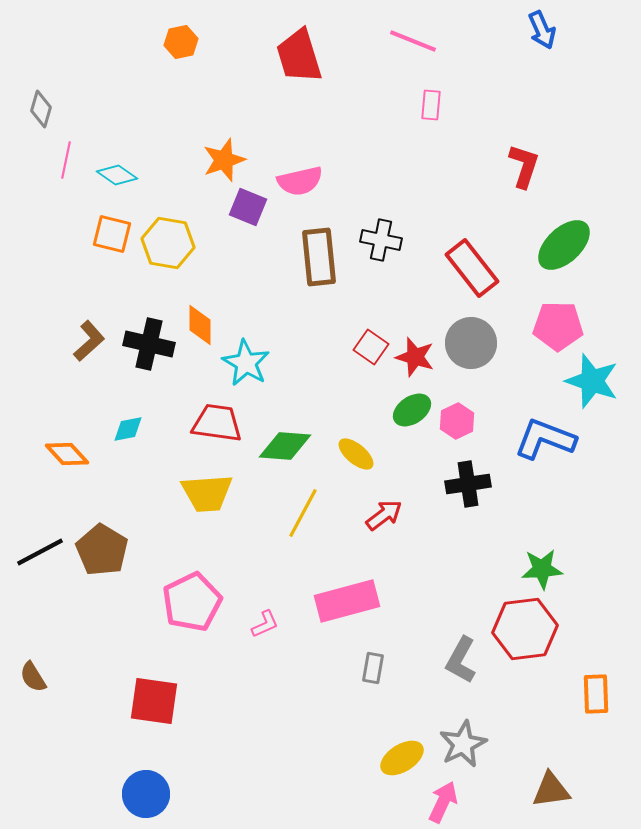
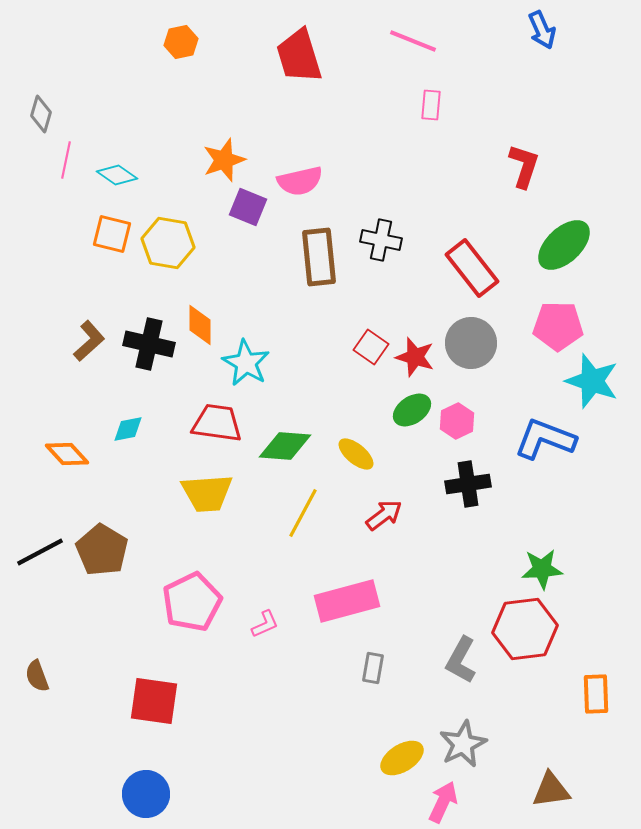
gray diamond at (41, 109): moved 5 px down
brown semicircle at (33, 677): moved 4 px right, 1 px up; rotated 12 degrees clockwise
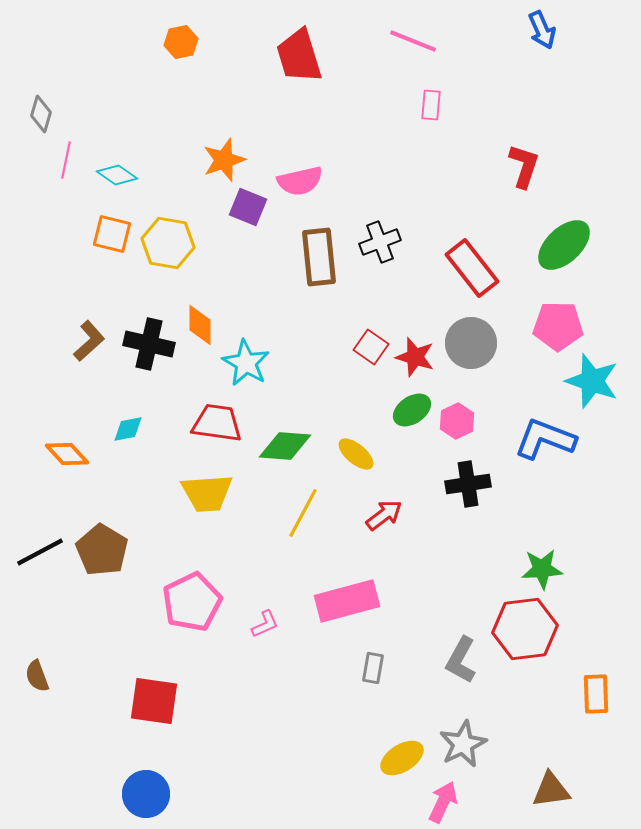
black cross at (381, 240): moved 1 px left, 2 px down; rotated 33 degrees counterclockwise
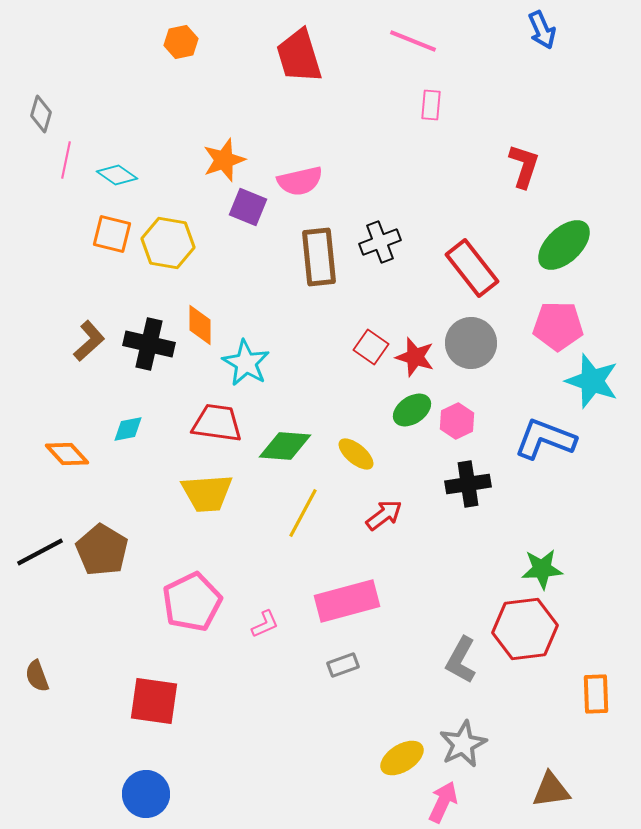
gray rectangle at (373, 668): moved 30 px left, 3 px up; rotated 60 degrees clockwise
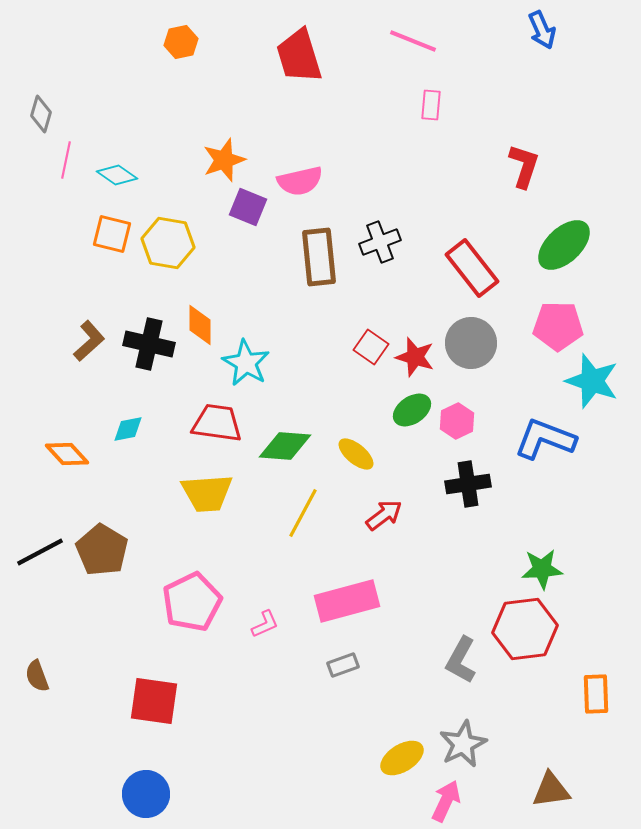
pink arrow at (443, 802): moved 3 px right, 1 px up
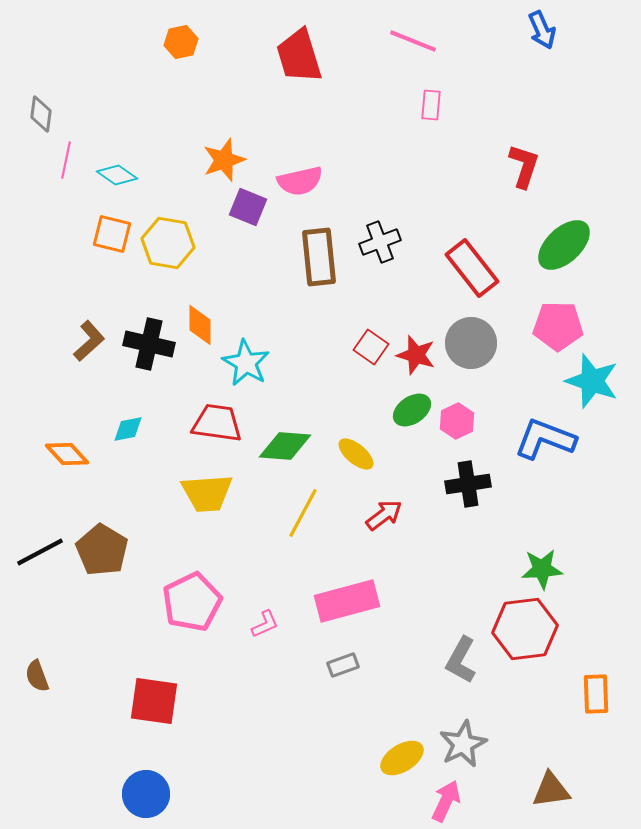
gray diamond at (41, 114): rotated 9 degrees counterclockwise
red star at (415, 357): moved 1 px right, 2 px up
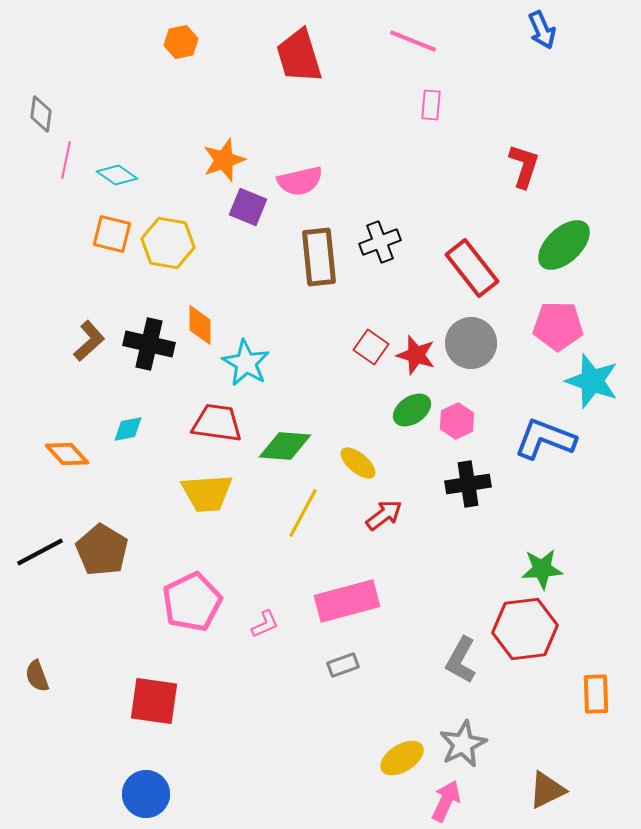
yellow ellipse at (356, 454): moved 2 px right, 9 px down
brown triangle at (551, 790): moved 4 px left; rotated 18 degrees counterclockwise
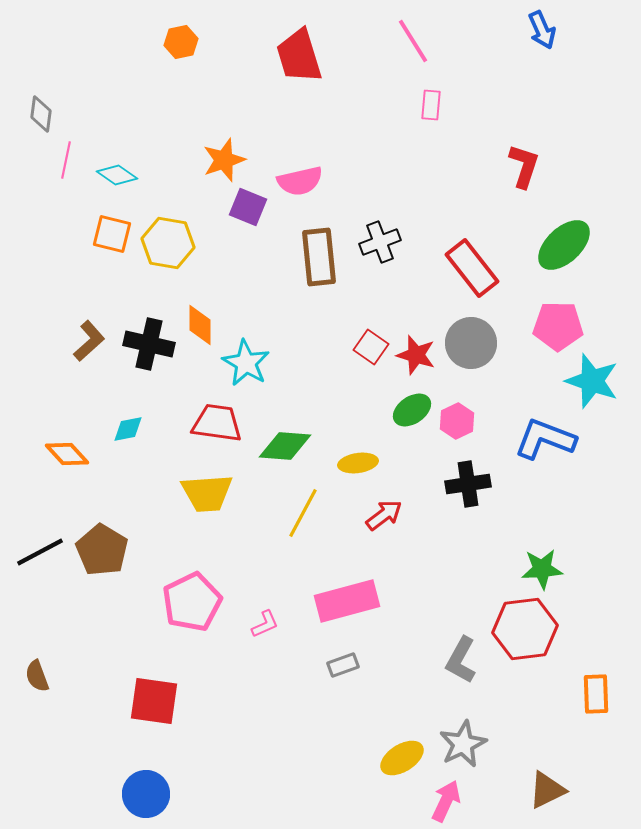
pink line at (413, 41): rotated 36 degrees clockwise
yellow ellipse at (358, 463): rotated 48 degrees counterclockwise
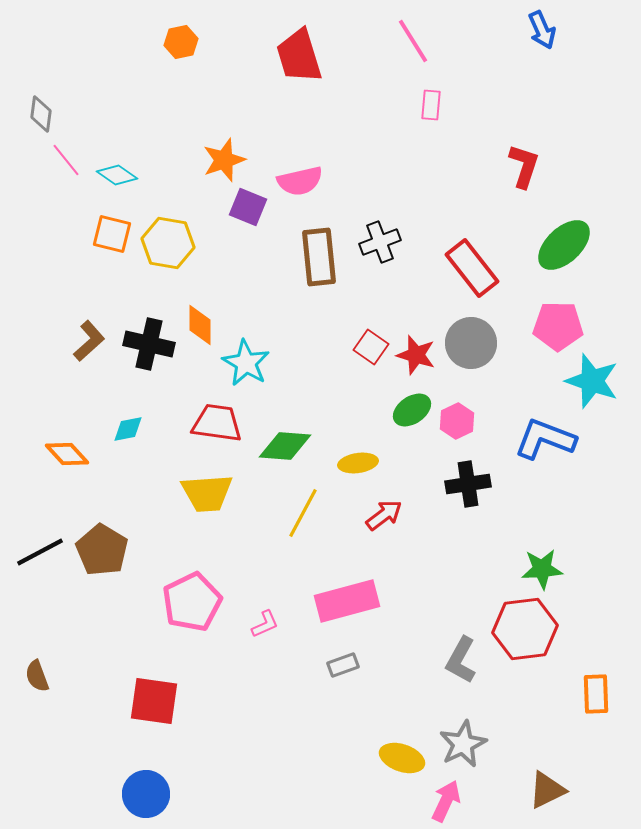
pink line at (66, 160): rotated 51 degrees counterclockwise
yellow ellipse at (402, 758): rotated 51 degrees clockwise
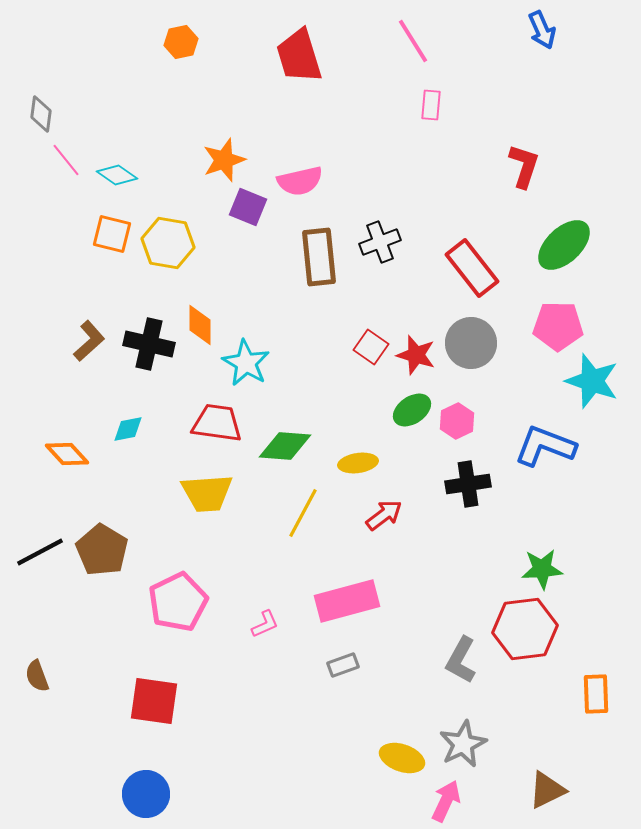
blue L-shape at (545, 439): moved 7 px down
pink pentagon at (192, 602): moved 14 px left
